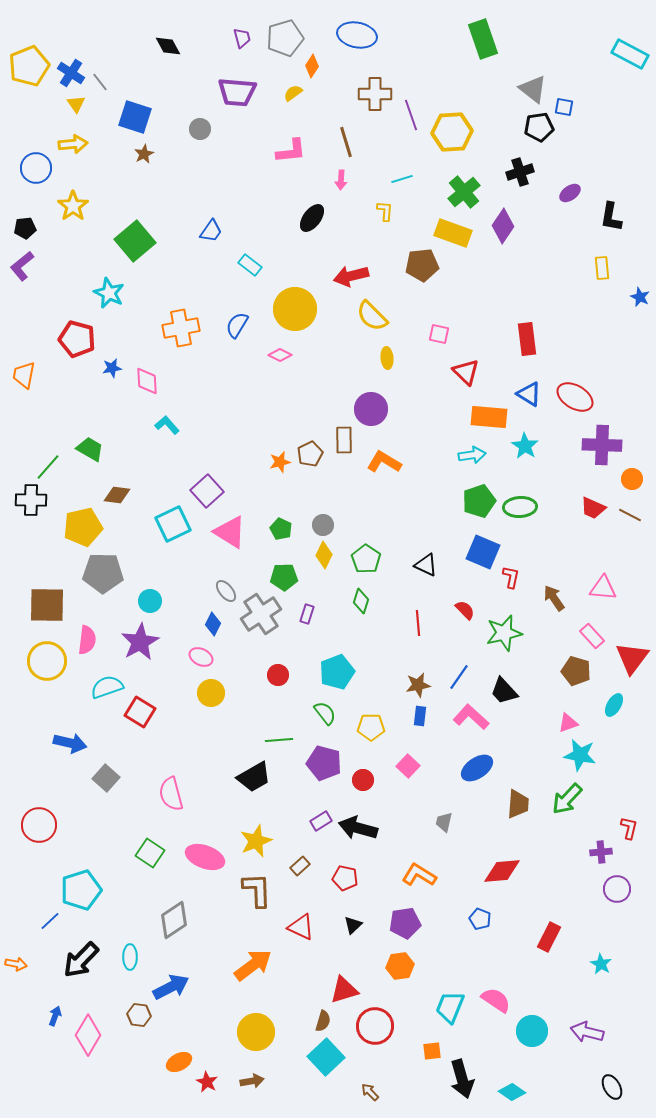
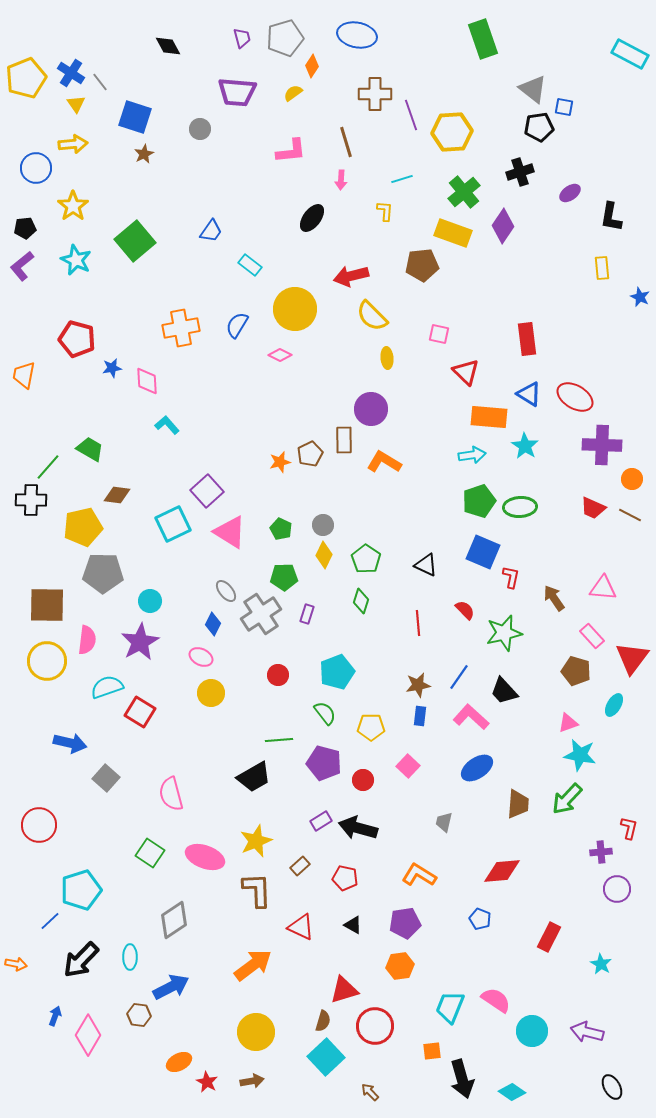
yellow pentagon at (29, 66): moved 3 px left, 12 px down
cyan star at (109, 293): moved 33 px left, 33 px up
black triangle at (353, 925): rotated 48 degrees counterclockwise
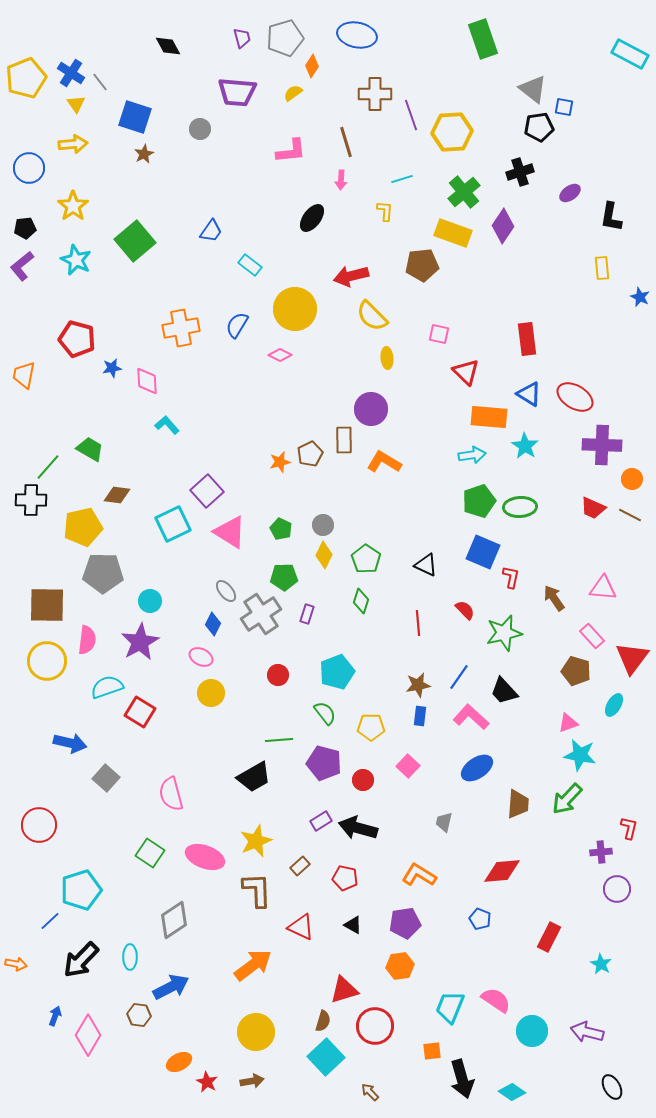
blue circle at (36, 168): moved 7 px left
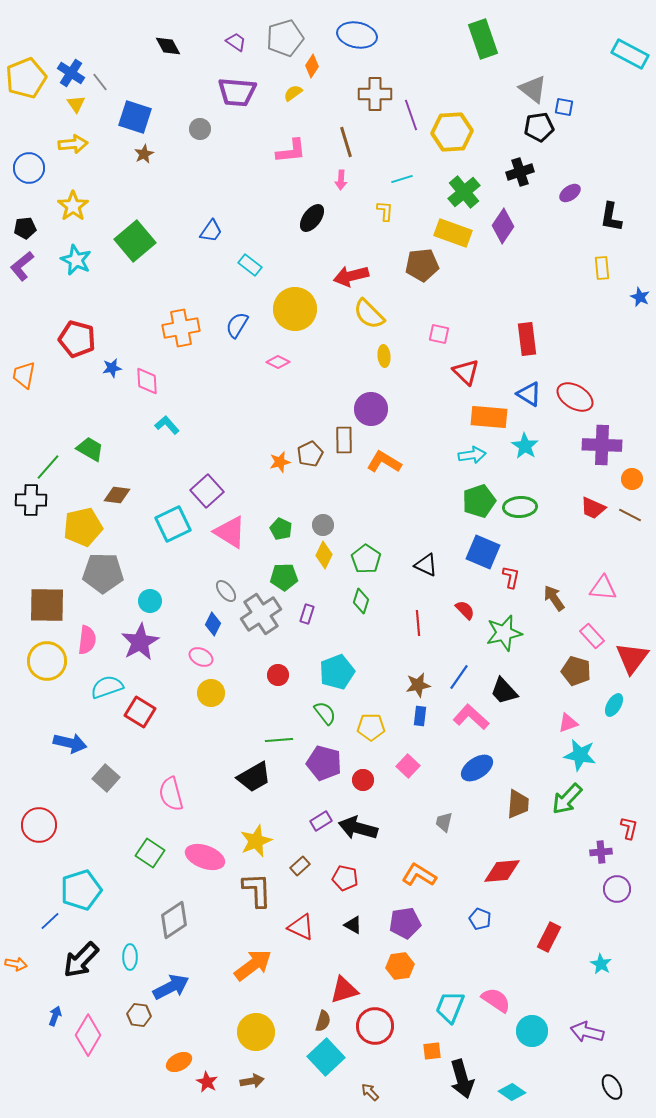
purple trapezoid at (242, 38): moved 6 px left, 4 px down; rotated 40 degrees counterclockwise
yellow semicircle at (372, 316): moved 3 px left, 2 px up
pink diamond at (280, 355): moved 2 px left, 7 px down
yellow ellipse at (387, 358): moved 3 px left, 2 px up
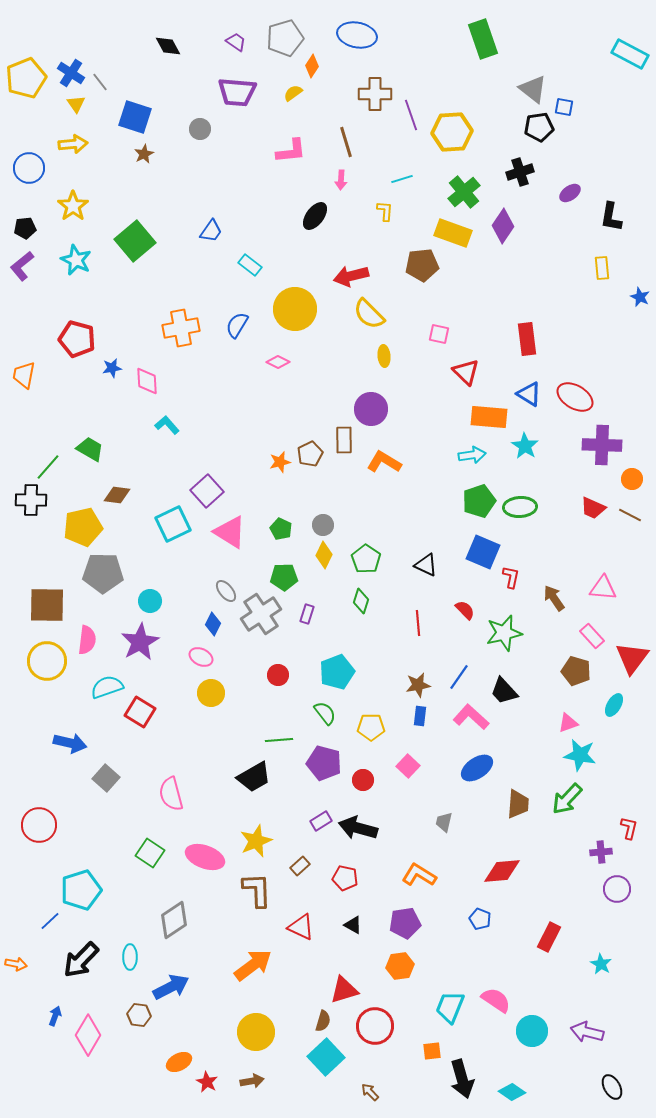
black ellipse at (312, 218): moved 3 px right, 2 px up
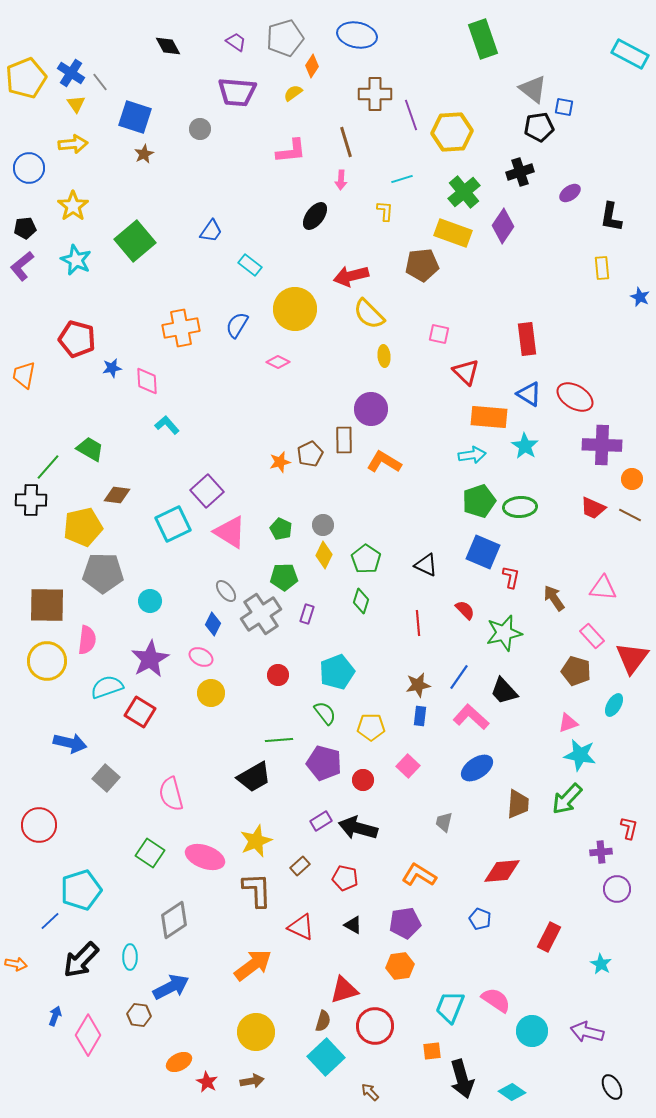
purple star at (140, 642): moved 10 px right, 17 px down
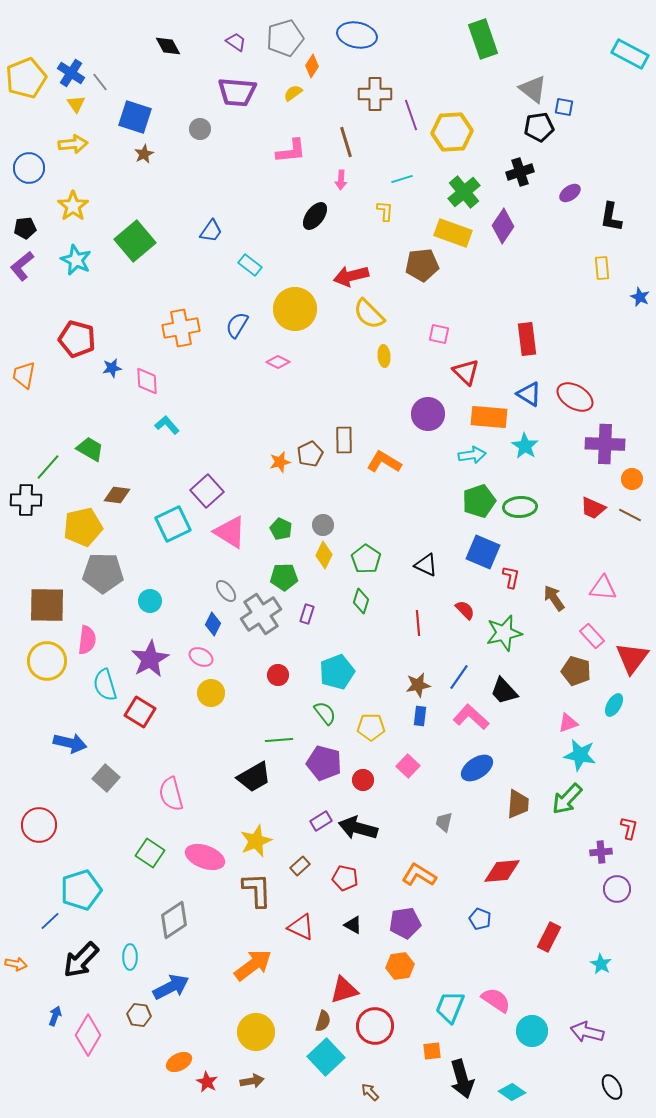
purple circle at (371, 409): moved 57 px right, 5 px down
purple cross at (602, 445): moved 3 px right, 1 px up
black cross at (31, 500): moved 5 px left
cyan semicircle at (107, 687): moved 2 px left, 2 px up; rotated 88 degrees counterclockwise
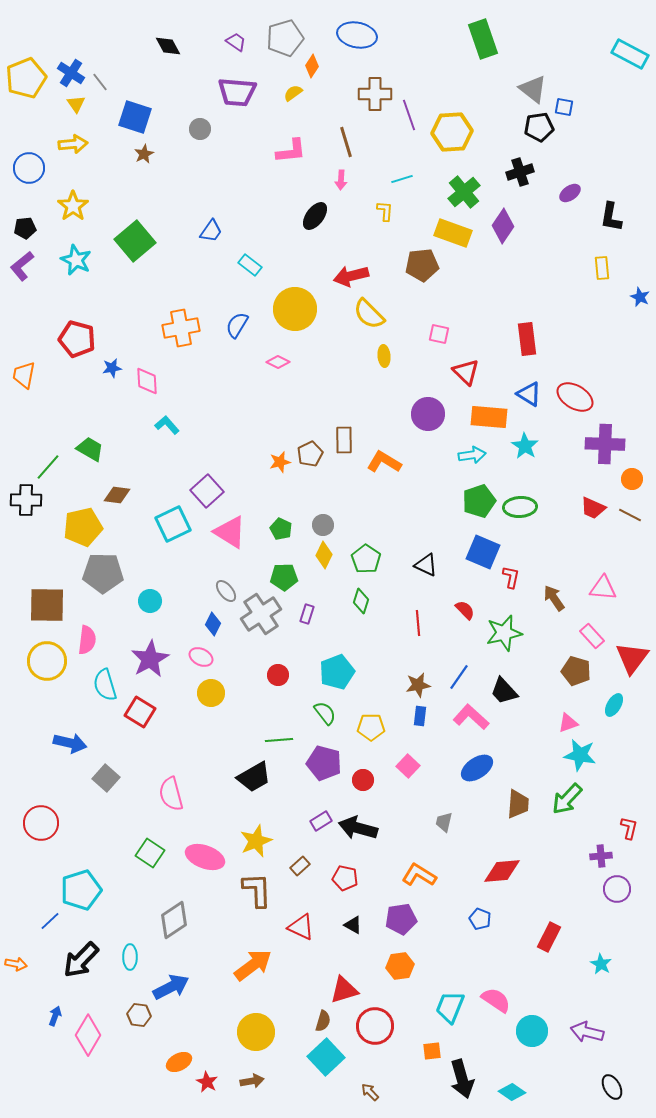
purple line at (411, 115): moved 2 px left
red circle at (39, 825): moved 2 px right, 2 px up
purple cross at (601, 852): moved 4 px down
purple pentagon at (405, 923): moved 4 px left, 4 px up
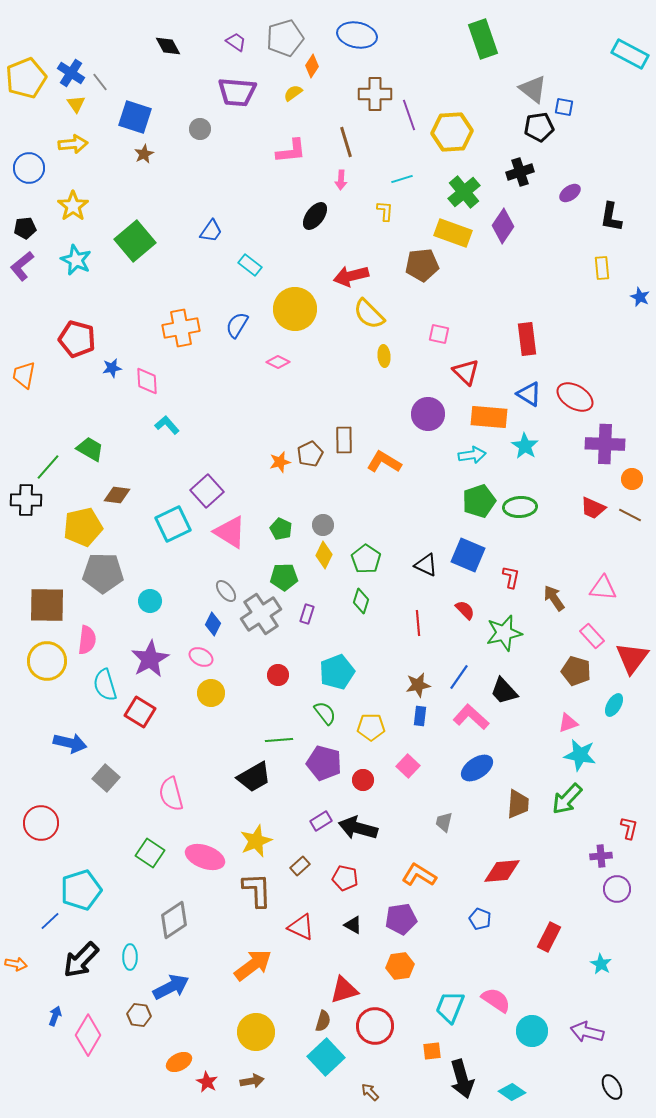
blue square at (483, 552): moved 15 px left, 3 px down
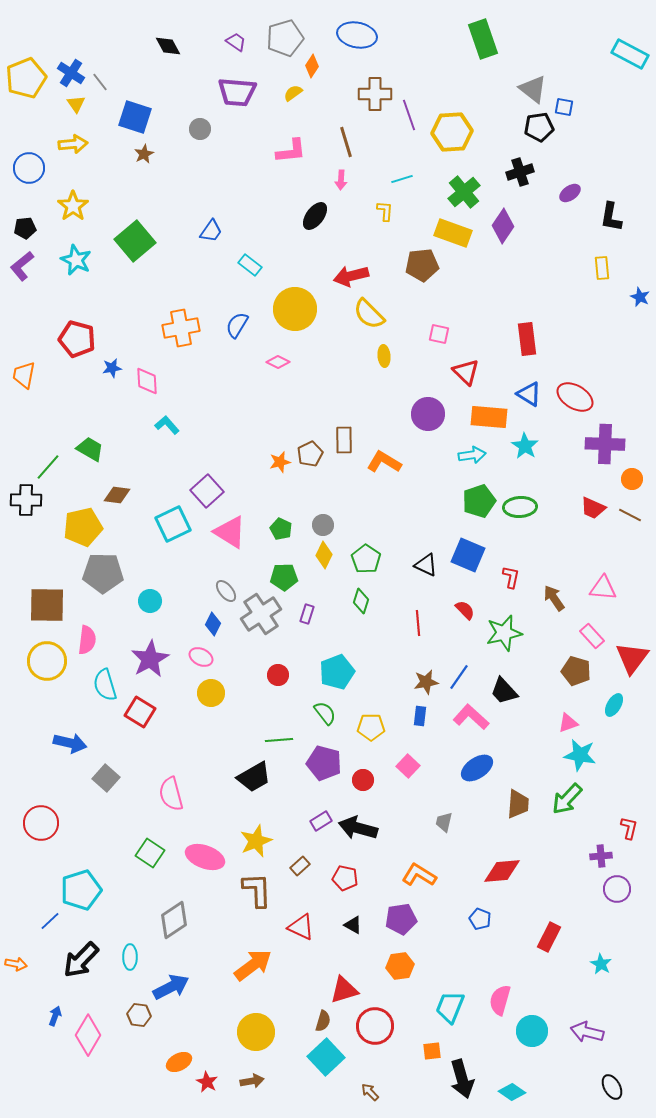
brown star at (418, 685): moved 8 px right, 3 px up
pink semicircle at (496, 1000): moved 4 px right; rotated 108 degrees counterclockwise
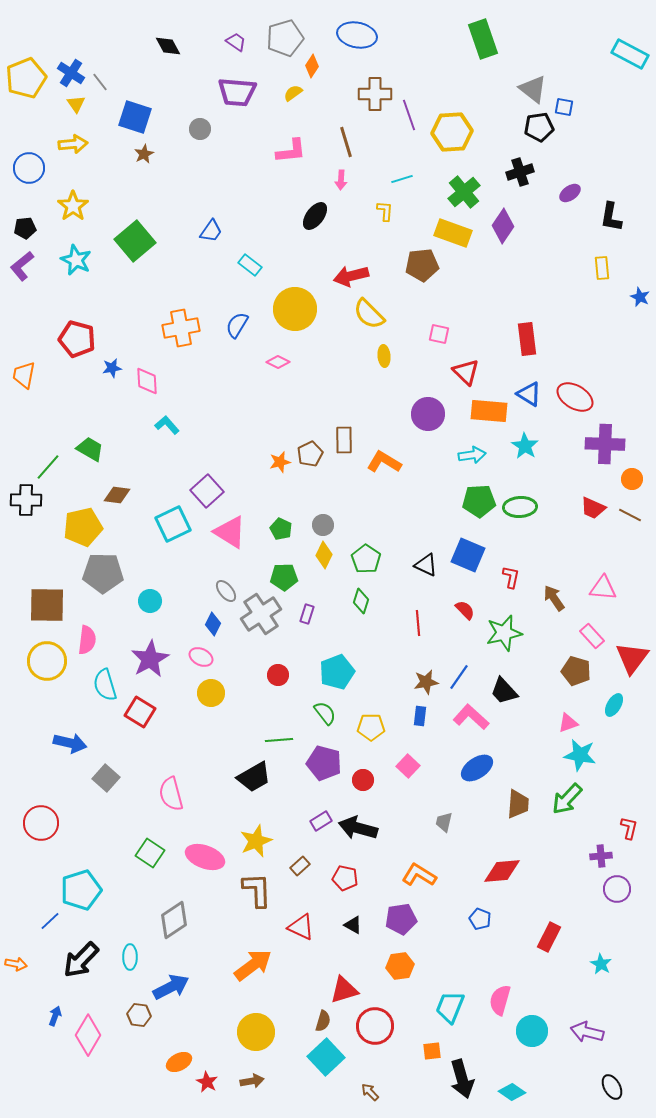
orange rectangle at (489, 417): moved 6 px up
green pentagon at (479, 501): rotated 16 degrees clockwise
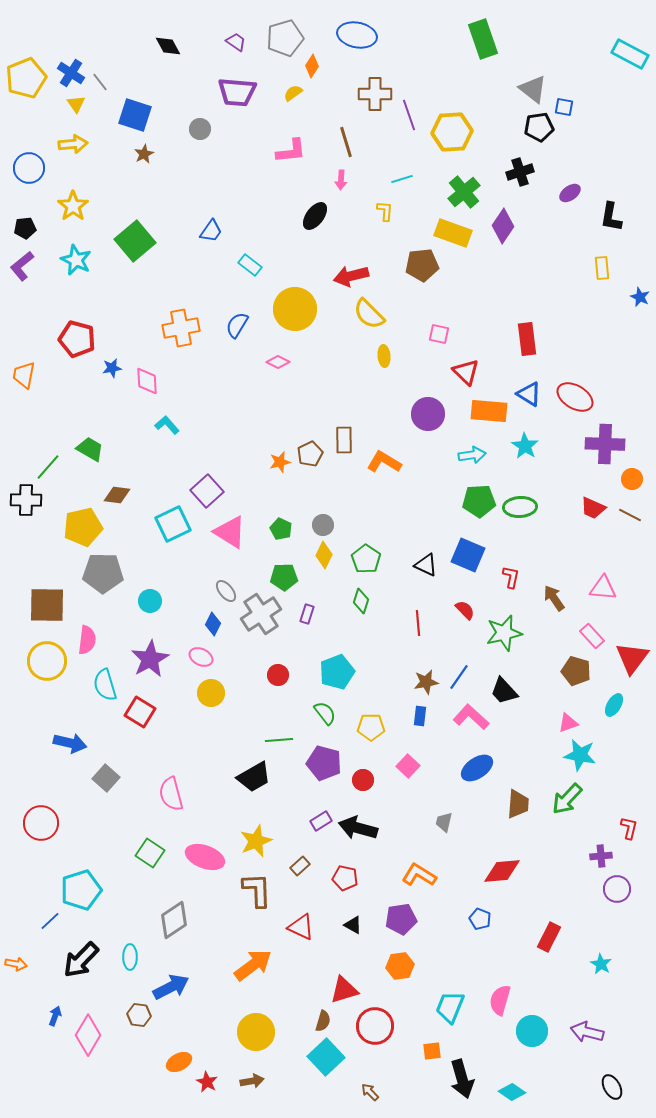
blue square at (135, 117): moved 2 px up
